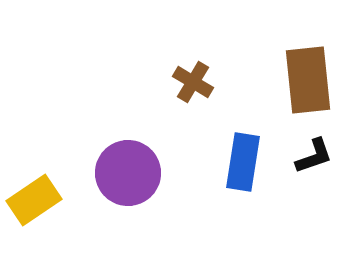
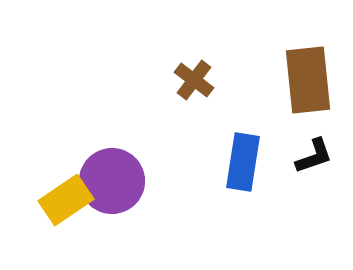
brown cross: moved 1 px right, 2 px up; rotated 6 degrees clockwise
purple circle: moved 16 px left, 8 px down
yellow rectangle: moved 32 px right
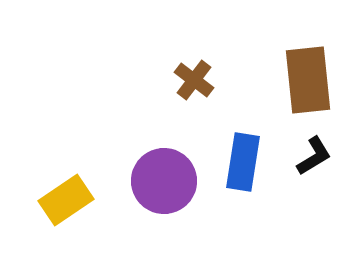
black L-shape: rotated 12 degrees counterclockwise
purple circle: moved 52 px right
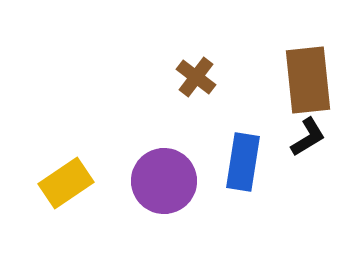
brown cross: moved 2 px right, 3 px up
black L-shape: moved 6 px left, 19 px up
yellow rectangle: moved 17 px up
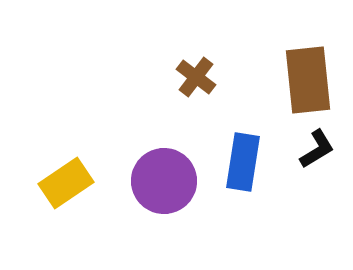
black L-shape: moved 9 px right, 12 px down
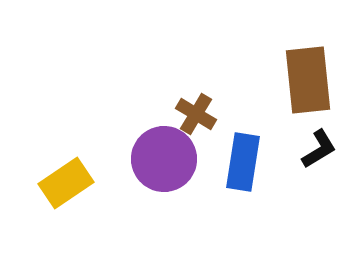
brown cross: moved 37 px down; rotated 6 degrees counterclockwise
black L-shape: moved 2 px right
purple circle: moved 22 px up
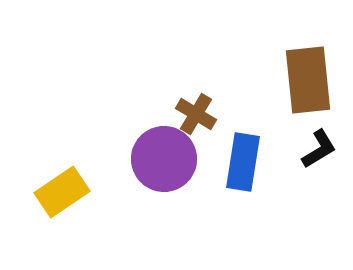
yellow rectangle: moved 4 px left, 9 px down
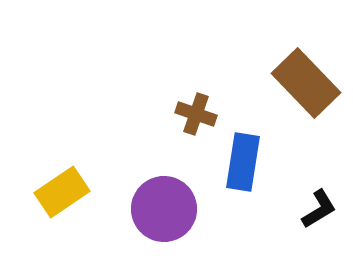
brown rectangle: moved 2 px left, 3 px down; rotated 38 degrees counterclockwise
brown cross: rotated 12 degrees counterclockwise
black L-shape: moved 60 px down
purple circle: moved 50 px down
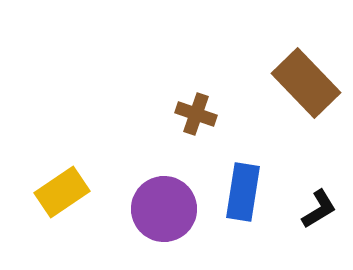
blue rectangle: moved 30 px down
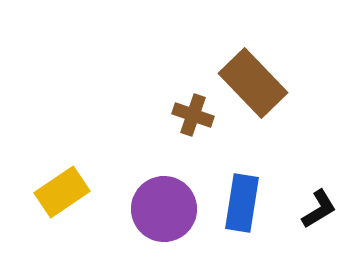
brown rectangle: moved 53 px left
brown cross: moved 3 px left, 1 px down
blue rectangle: moved 1 px left, 11 px down
